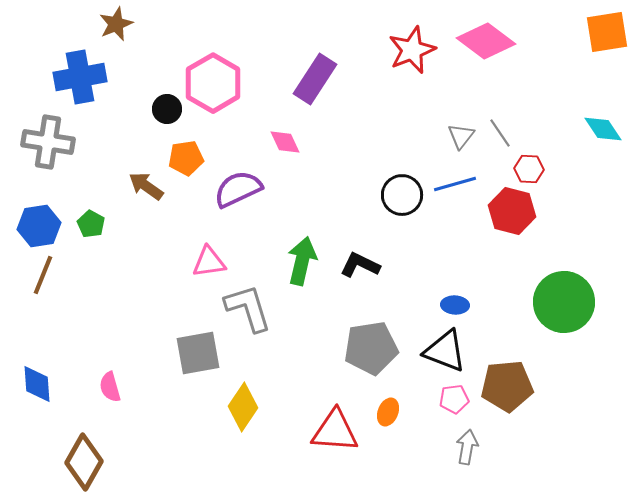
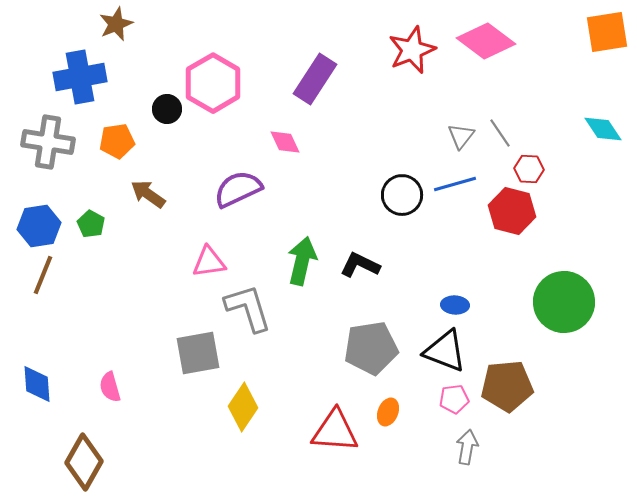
orange pentagon at (186, 158): moved 69 px left, 17 px up
brown arrow at (146, 186): moved 2 px right, 8 px down
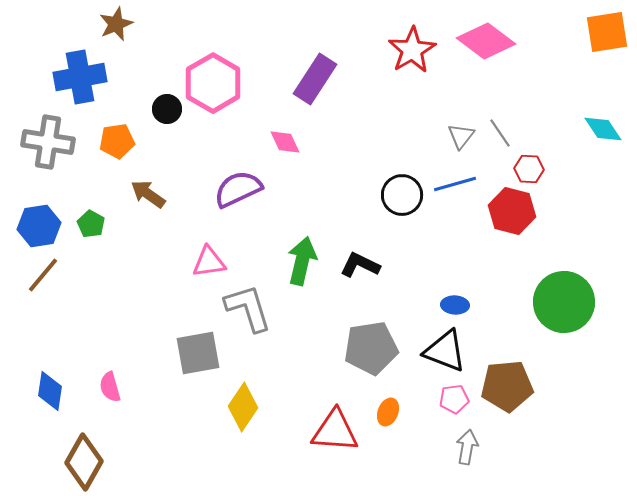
red star at (412, 50): rotated 9 degrees counterclockwise
brown line at (43, 275): rotated 18 degrees clockwise
blue diamond at (37, 384): moved 13 px right, 7 px down; rotated 12 degrees clockwise
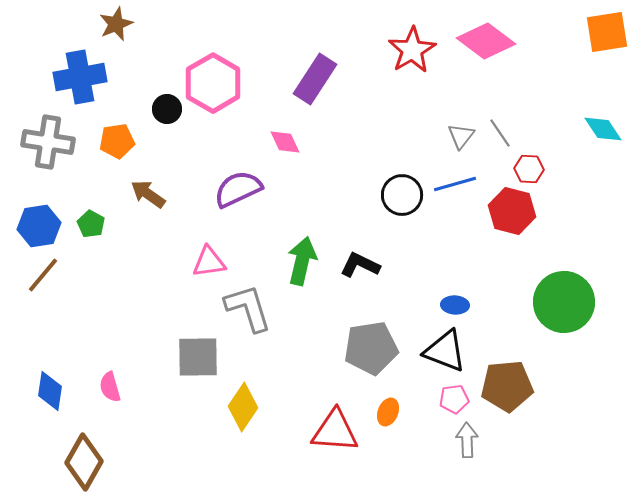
gray square at (198, 353): moved 4 px down; rotated 9 degrees clockwise
gray arrow at (467, 447): moved 7 px up; rotated 12 degrees counterclockwise
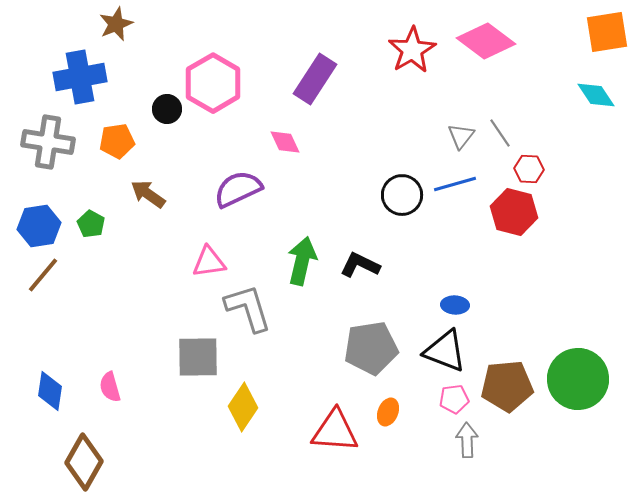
cyan diamond at (603, 129): moved 7 px left, 34 px up
red hexagon at (512, 211): moved 2 px right, 1 px down
green circle at (564, 302): moved 14 px right, 77 px down
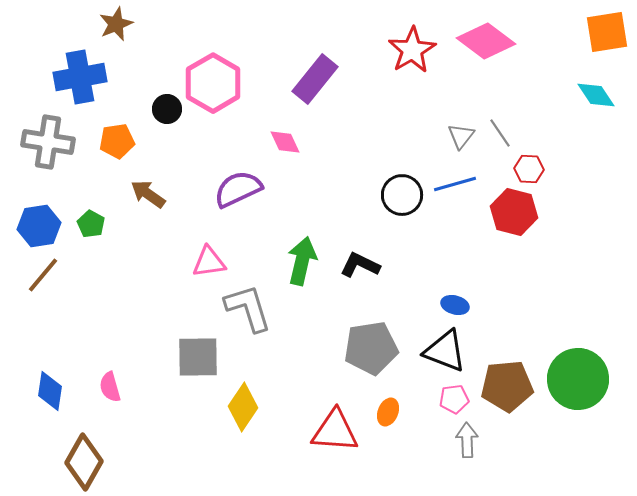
purple rectangle at (315, 79): rotated 6 degrees clockwise
blue ellipse at (455, 305): rotated 12 degrees clockwise
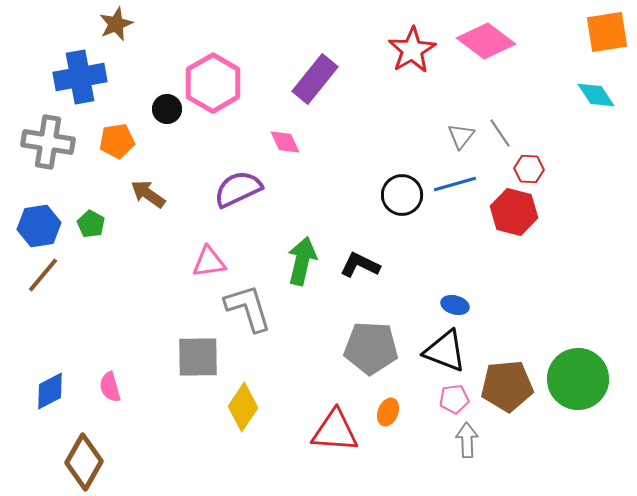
gray pentagon at (371, 348): rotated 12 degrees clockwise
blue diamond at (50, 391): rotated 54 degrees clockwise
